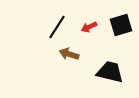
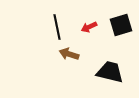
black line: rotated 45 degrees counterclockwise
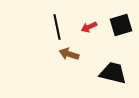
black trapezoid: moved 3 px right, 1 px down
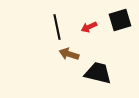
black square: moved 1 px left, 5 px up
black trapezoid: moved 15 px left
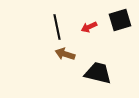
brown arrow: moved 4 px left
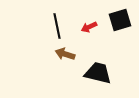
black line: moved 1 px up
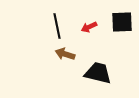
black square: moved 2 px right, 2 px down; rotated 15 degrees clockwise
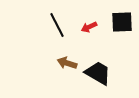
black line: moved 1 px up; rotated 15 degrees counterclockwise
brown arrow: moved 2 px right, 9 px down
black trapezoid: rotated 16 degrees clockwise
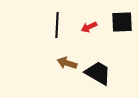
black line: rotated 30 degrees clockwise
